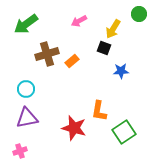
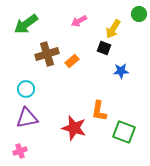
green square: rotated 35 degrees counterclockwise
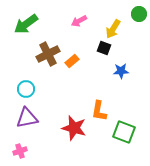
brown cross: moved 1 px right; rotated 10 degrees counterclockwise
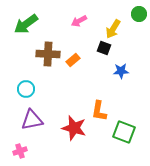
brown cross: rotated 30 degrees clockwise
orange rectangle: moved 1 px right, 1 px up
purple triangle: moved 5 px right, 2 px down
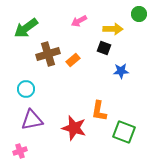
green arrow: moved 4 px down
yellow arrow: rotated 120 degrees counterclockwise
brown cross: rotated 20 degrees counterclockwise
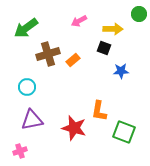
cyan circle: moved 1 px right, 2 px up
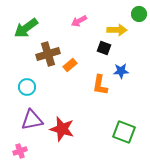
yellow arrow: moved 4 px right, 1 px down
orange rectangle: moved 3 px left, 5 px down
orange L-shape: moved 1 px right, 26 px up
red star: moved 12 px left, 1 px down
